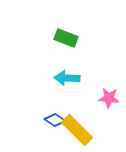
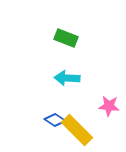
pink star: moved 8 px down
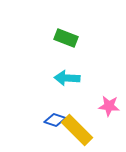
blue diamond: rotated 15 degrees counterclockwise
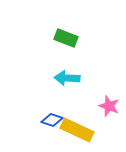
pink star: rotated 15 degrees clockwise
blue diamond: moved 3 px left
yellow rectangle: rotated 20 degrees counterclockwise
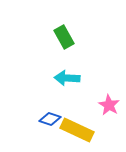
green rectangle: moved 2 px left, 1 px up; rotated 40 degrees clockwise
pink star: moved 1 px up; rotated 10 degrees clockwise
blue diamond: moved 2 px left, 1 px up
